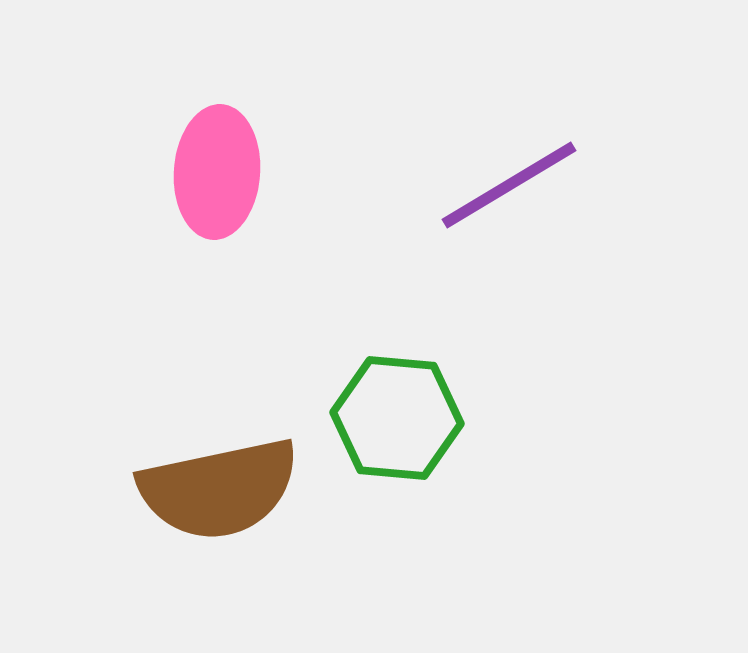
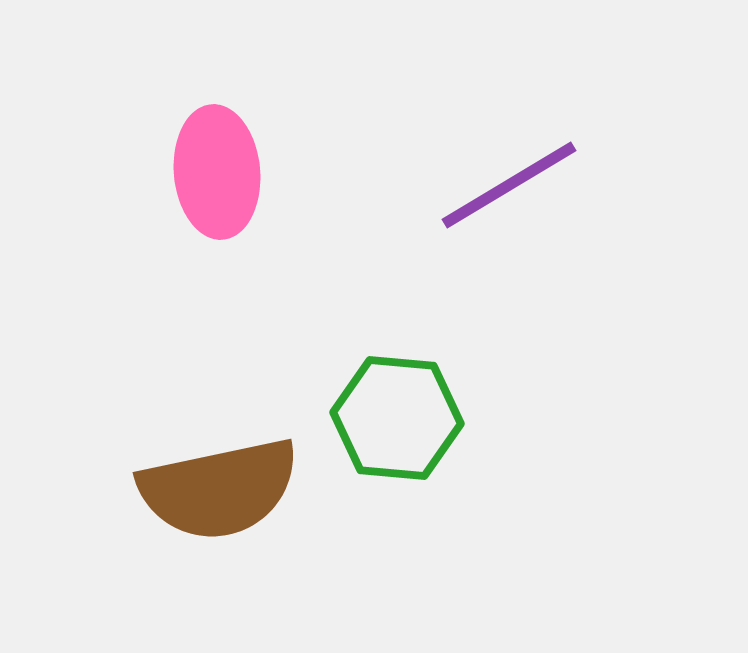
pink ellipse: rotated 9 degrees counterclockwise
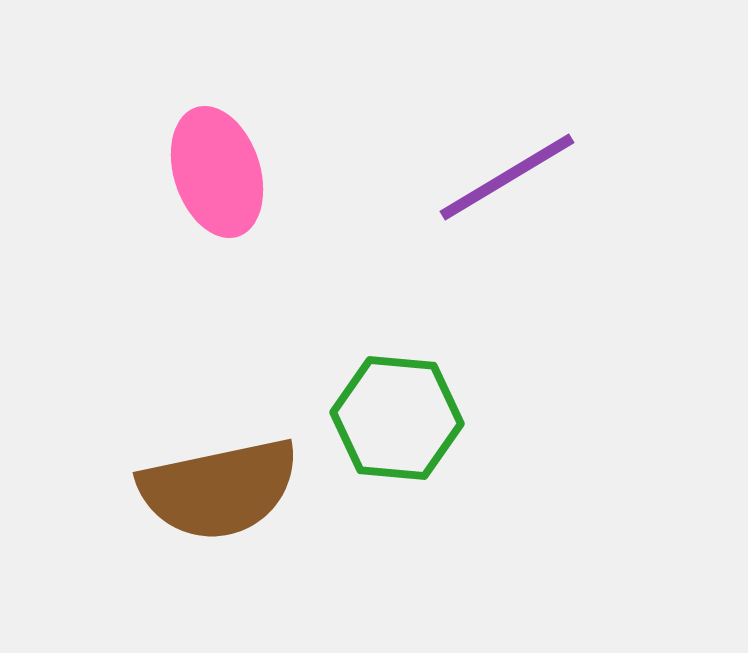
pink ellipse: rotated 13 degrees counterclockwise
purple line: moved 2 px left, 8 px up
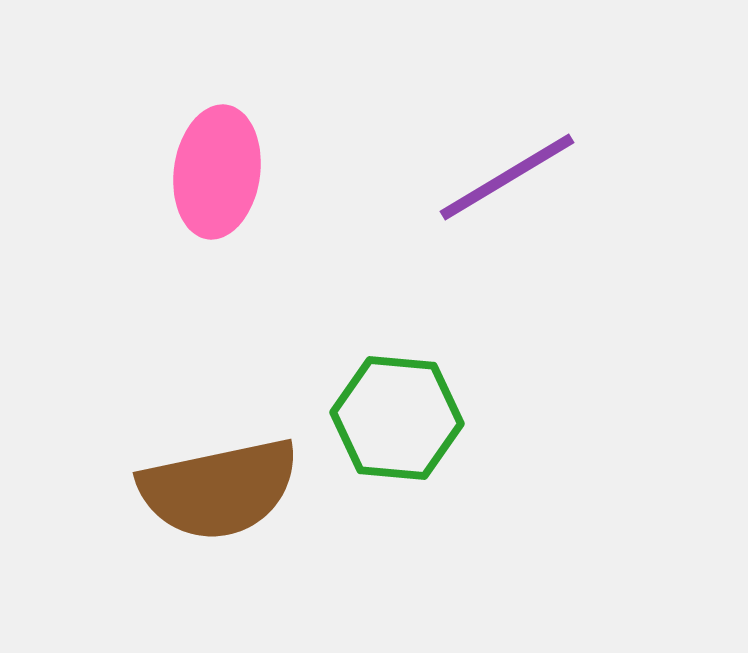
pink ellipse: rotated 26 degrees clockwise
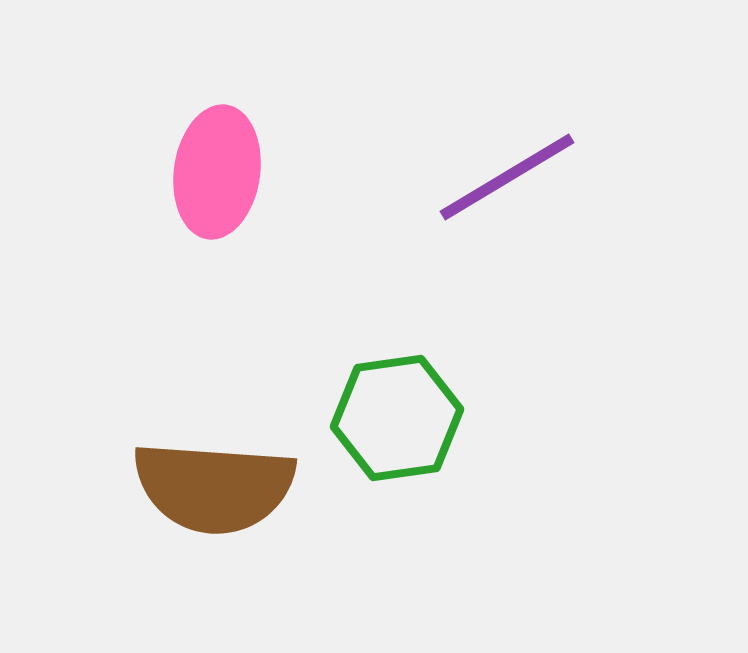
green hexagon: rotated 13 degrees counterclockwise
brown semicircle: moved 5 px left, 2 px up; rotated 16 degrees clockwise
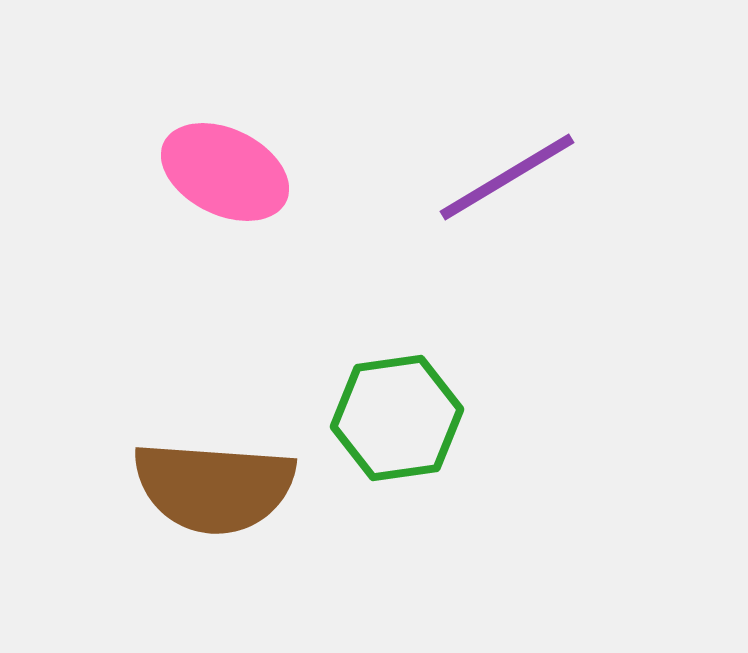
pink ellipse: moved 8 px right; rotated 72 degrees counterclockwise
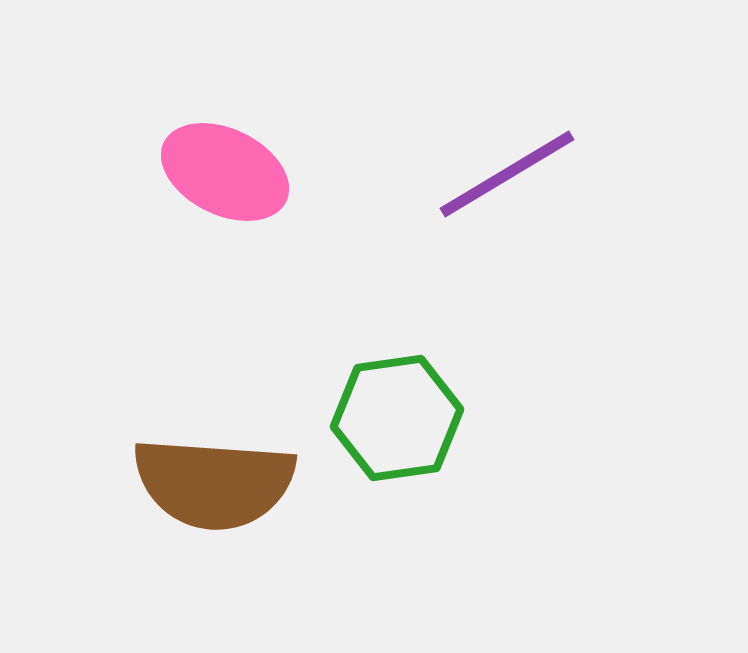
purple line: moved 3 px up
brown semicircle: moved 4 px up
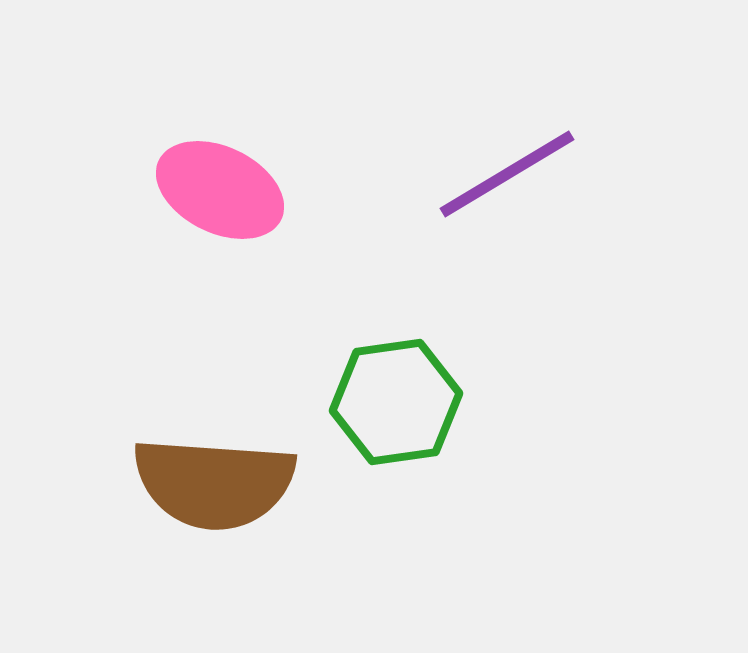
pink ellipse: moved 5 px left, 18 px down
green hexagon: moved 1 px left, 16 px up
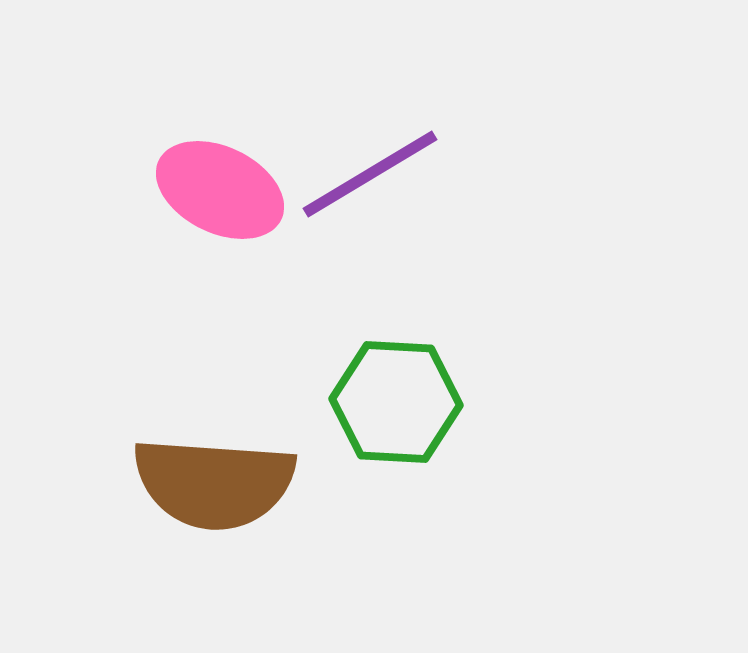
purple line: moved 137 px left
green hexagon: rotated 11 degrees clockwise
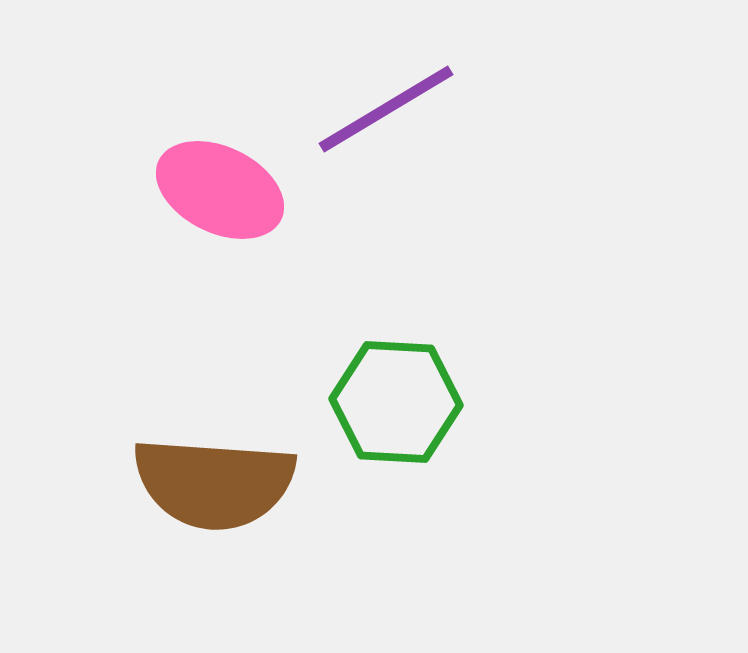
purple line: moved 16 px right, 65 px up
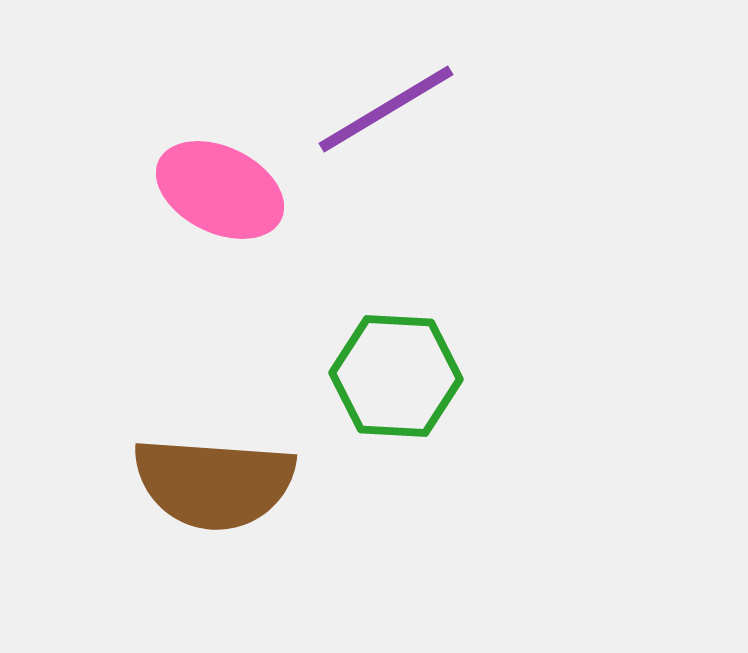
green hexagon: moved 26 px up
